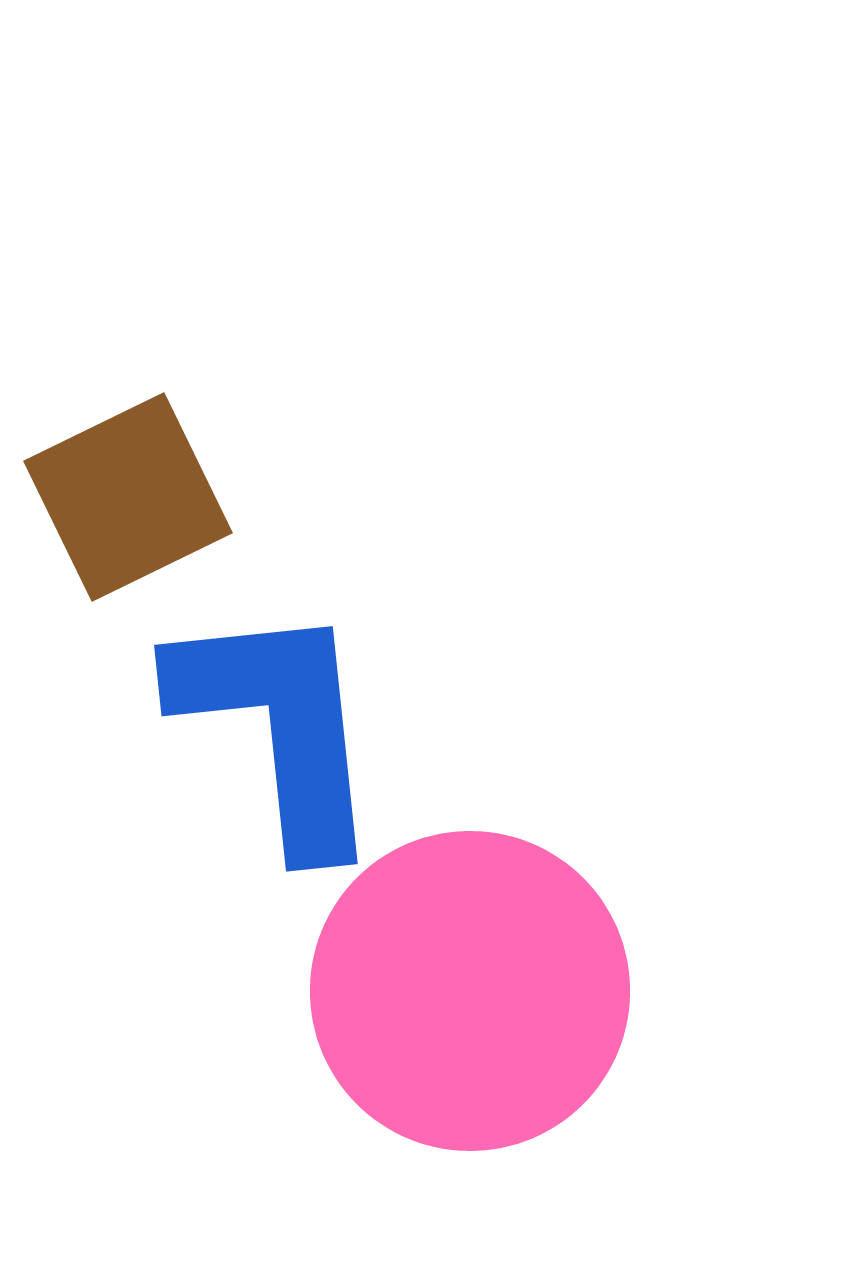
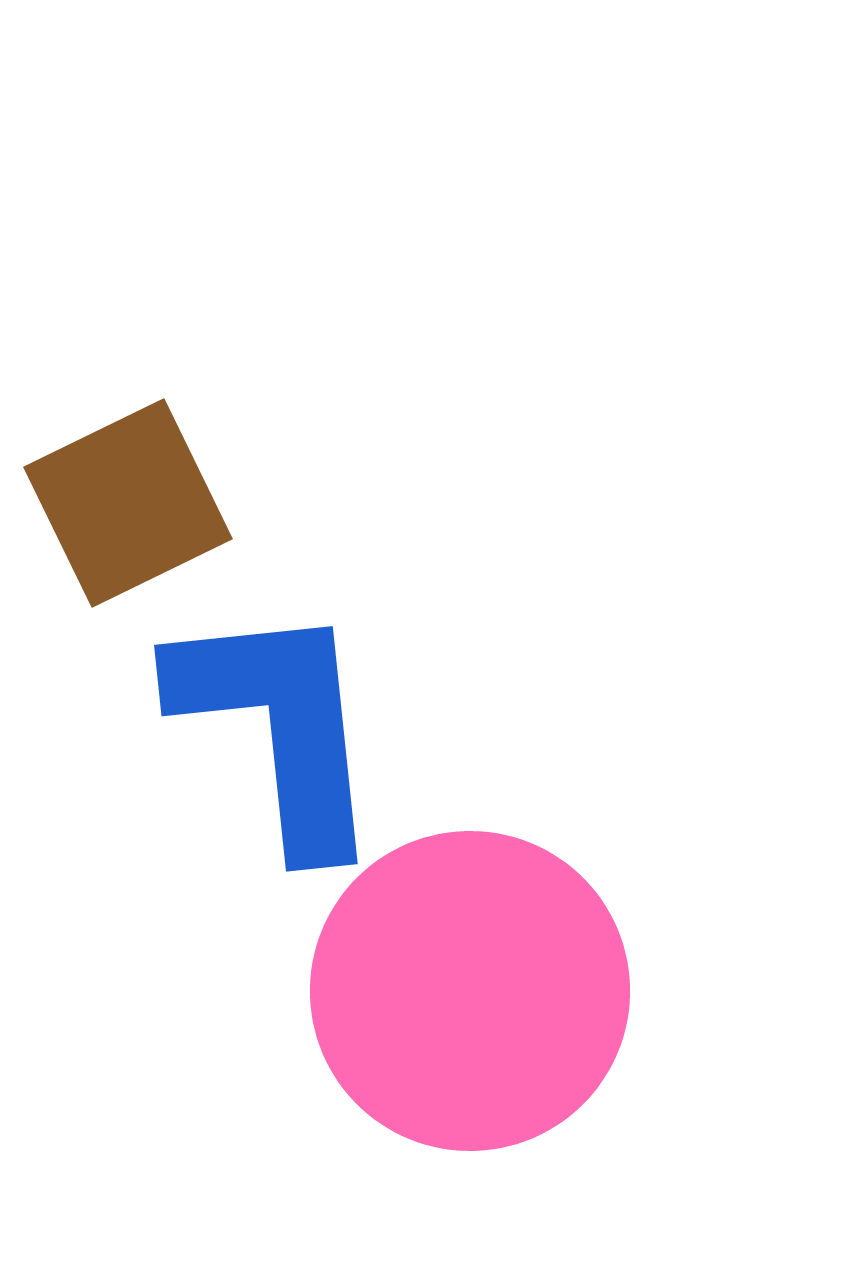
brown square: moved 6 px down
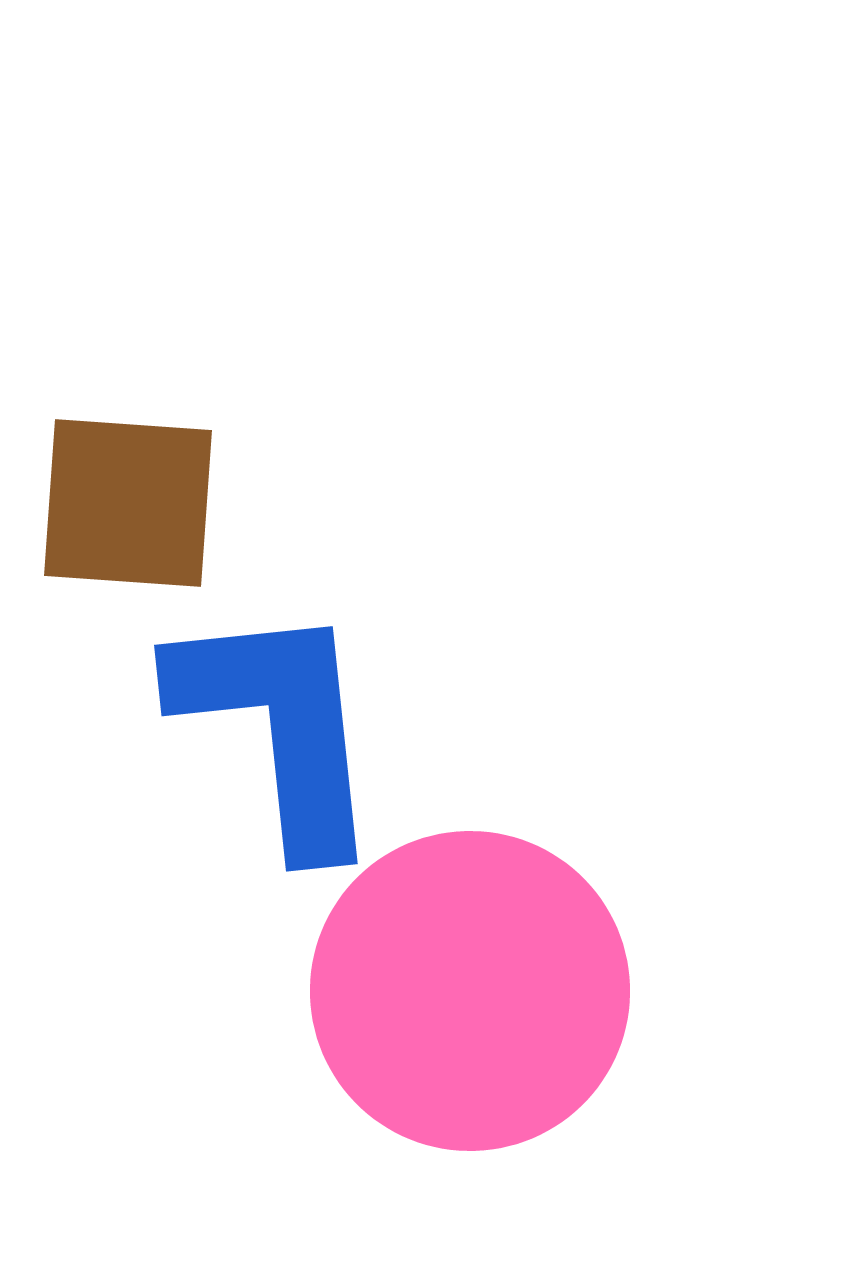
brown square: rotated 30 degrees clockwise
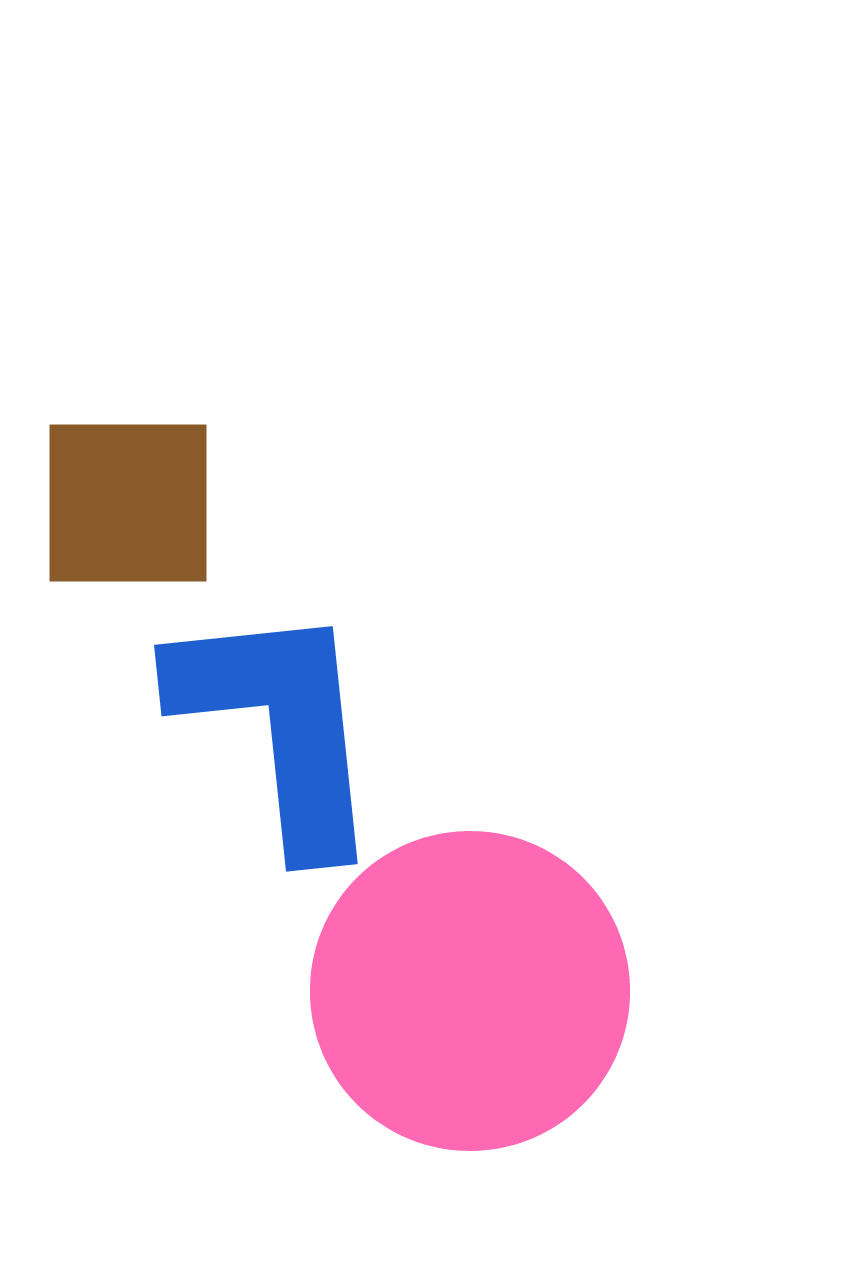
brown square: rotated 4 degrees counterclockwise
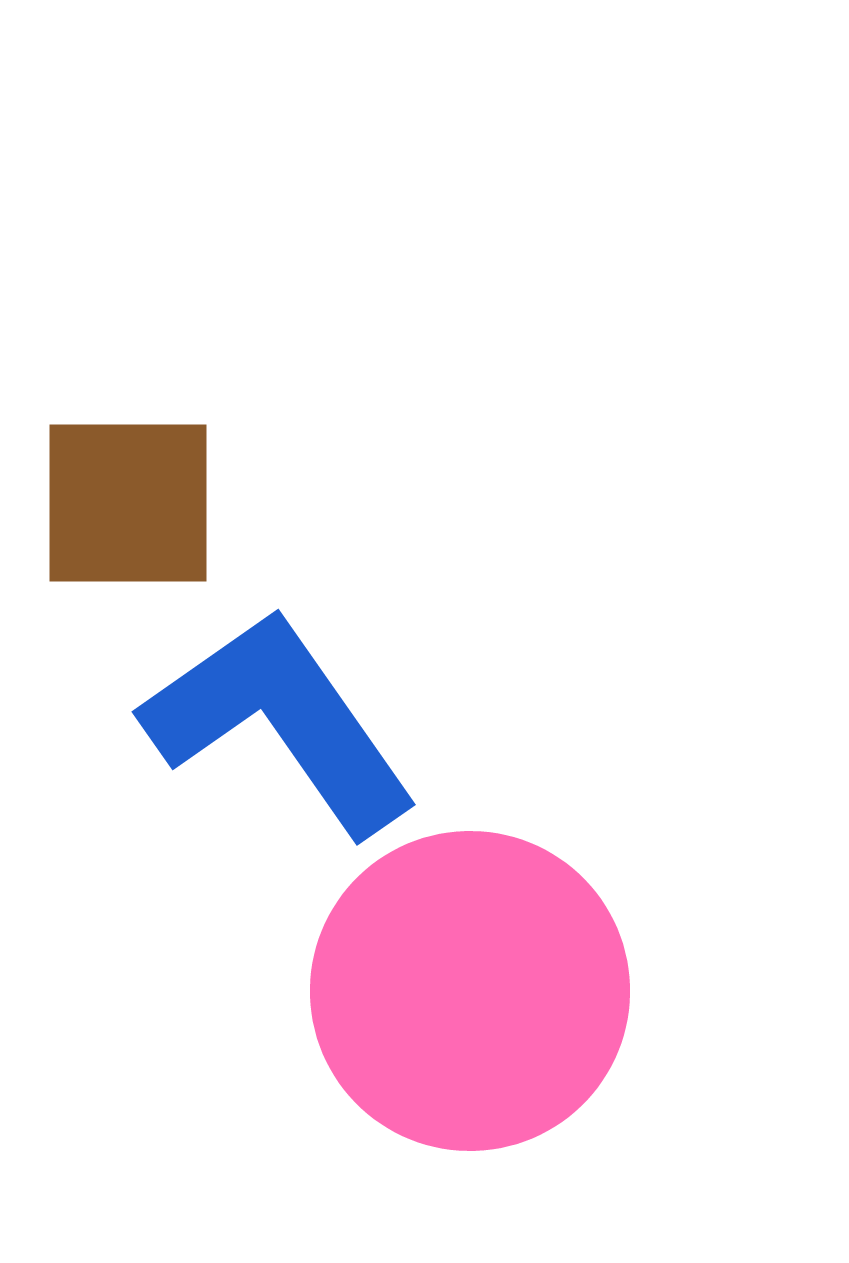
blue L-shape: moved 1 px right, 4 px up; rotated 29 degrees counterclockwise
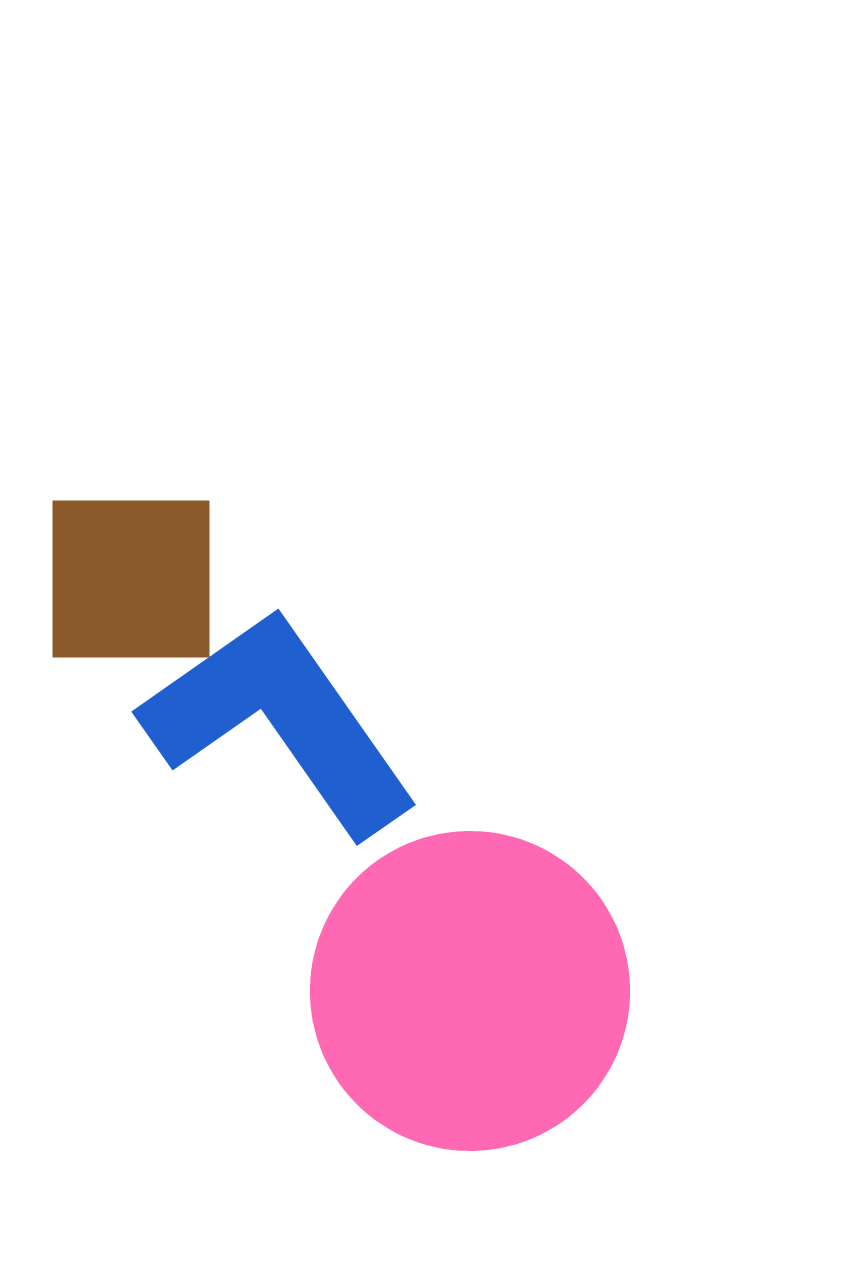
brown square: moved 3 px right, 76 px down
